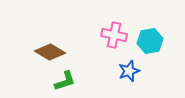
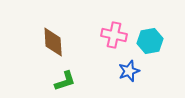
brown diamond: moved 3 px right, 10 px up; rotated 56 degrees clockwise
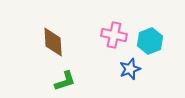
cyan hexagon: rotated 10 degrees counterclockwise
blue star: moved 1 px right, 2 px up
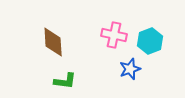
green L-shape: rotated 25 degrees clockwise
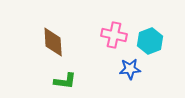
blue star: rotated 15 degrees clockwise
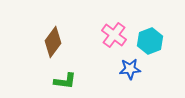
pink cross: rotated 25 degrees clockwise
brown diamond: rotated 40 degrees clockwise
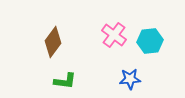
cyan hexagon: rotated 15 degrees clockwise
blue star: moved 10 px down
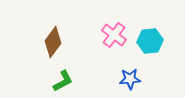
green L-shape: moved 2 px left; rotated 35 degrees counterclockwise
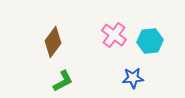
blue star: moved 3 px right, 1 px up
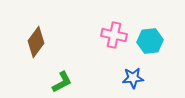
pink cross: rotated 25 degrees counterclockwise
brown diamond: moved 17 px left
green L-shape: moved 1 px left, 1 px down
